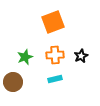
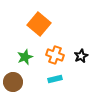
orange square: moved 14 px left, 2 px down; rotated 30 degrees counterclockwise
orange cross: rotated 24 degrees clockwise
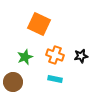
orange square: rotated 15 degrees counterclockwise
black star: rotated 16 degrees clockwise
cyan rectangle: rotated 24 degrees clockwise
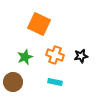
cyan rectangle: moved 3 px down
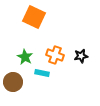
orange square: moved 5 px left, 7 px up
green star: rotated 21 degrees counterclockwise
cyan rectangle: moved 13 px left, 9 px up
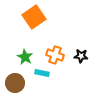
orange square: rotated 30 degrees clockwise
black star: rotated 16 degrees clockwise
brown circle: moved 2 px right, 1 px down
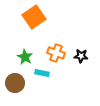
orange cross: moved 1 px right, 2 px up
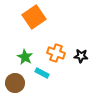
cyan rectangle: rotated 16 degrees clockwise
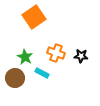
brown circle: moved 5 px up
